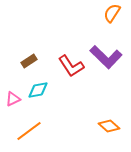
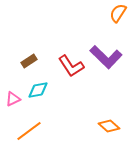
orange semicircle: moved 6 px right
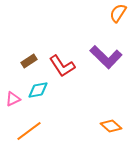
red L-shape: moved 9 px left
orange diamond: moved 2 px right
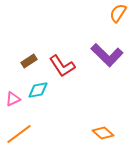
purple L-shape: moved 1 px right, 2 px up
orange diamond: moved 8 px left, 7 px down
orange line: moved 10 px left, 3 px down
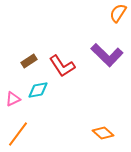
orange line: moved 1 px left; rotated 16 degrees counterclockwise
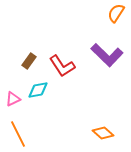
orange semicircle: moved 2 px left
brown rectangle: rotated 21 degrees counterclockwise
orange line: rotated 64 degrees counterclockwise
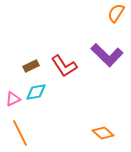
brown rectangle: moved 2 px right, 5 px down; rotated 28 degrees clockwise
red L-shape: moved 2 px right
cyan diamond: moved 2 px left, 2 px down
orange line: moved 2 px right, 1 px up
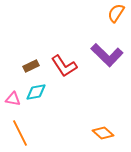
pink triangle: rotated 35 degrees clockwise
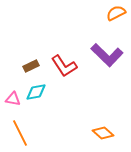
orange semicircle: rotated 30 degrees clockwise
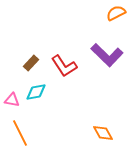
brown rectangle: moved 3 px up; rotated 21 degrees counterclockwise
pink triangle: moved 1 px left, 1 px down
orange diamond: rotated 20 degrees clockwise
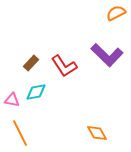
orange diamond: moved 6 px left
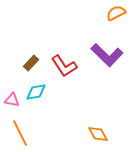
orange diamond: moved 1 px right, 1 px down
